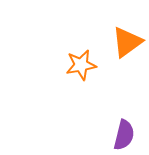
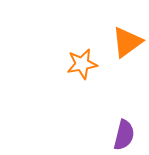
orange star: moved 1 px right, 1 px up
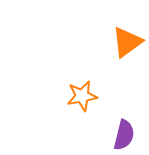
orange star: moved 32 px down
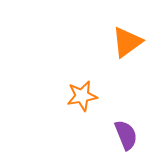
purple semicircle: moved 2 px right; rotated 36 degrees counterclockwise
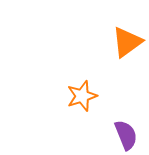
orange star: rotated 8 degrees counterclockwise
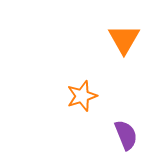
orange triangle: moved 3 px left, 3 px up; rotated 24 degrees counterclockwise
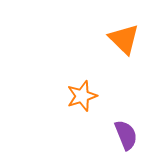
orange triangle: rotated 16 degrees counterclockwise
